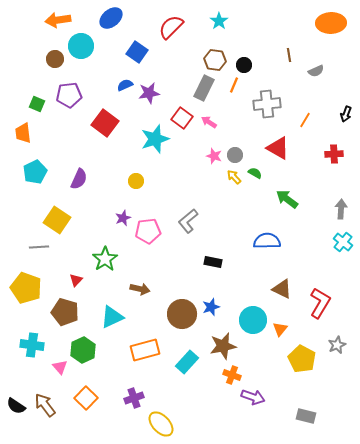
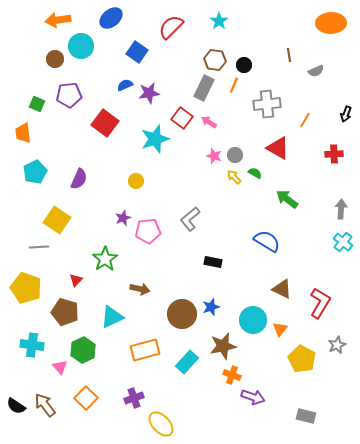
gray L-shape at (188, 221): moved 2 px right, 2 px up
blue semicircle at (267, 241): rotated 32 degrees clockwise
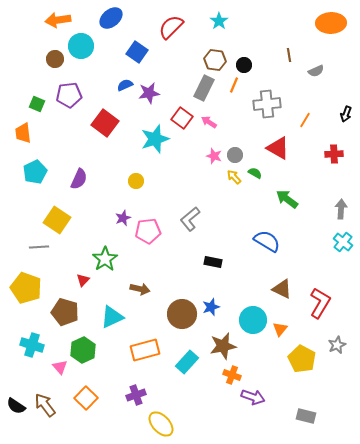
red triangle at (76, 280): moved 7 px right
cyan cross at (32, 345): rotated 10 degrees clockwise
purple cross at (134, 398): moved 2 px right, 3 px up
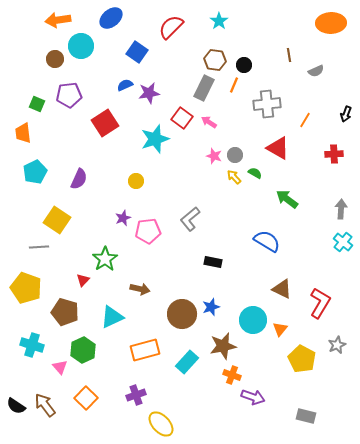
red square at (105, 123): rotated 20 degrees clockwise
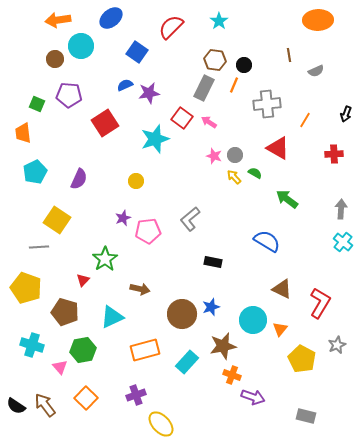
orange ellipse at (331, 23): moved 13 px left, 3 px up
purple pentagon at (69, 95): rotated 10 degrees clockwise
green hexagon at (83, 350): rotated 15 degrees clockwise
